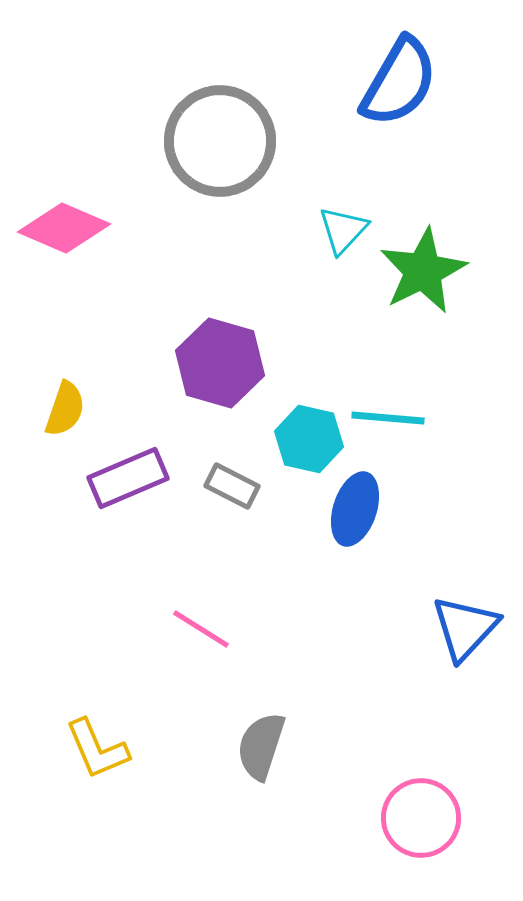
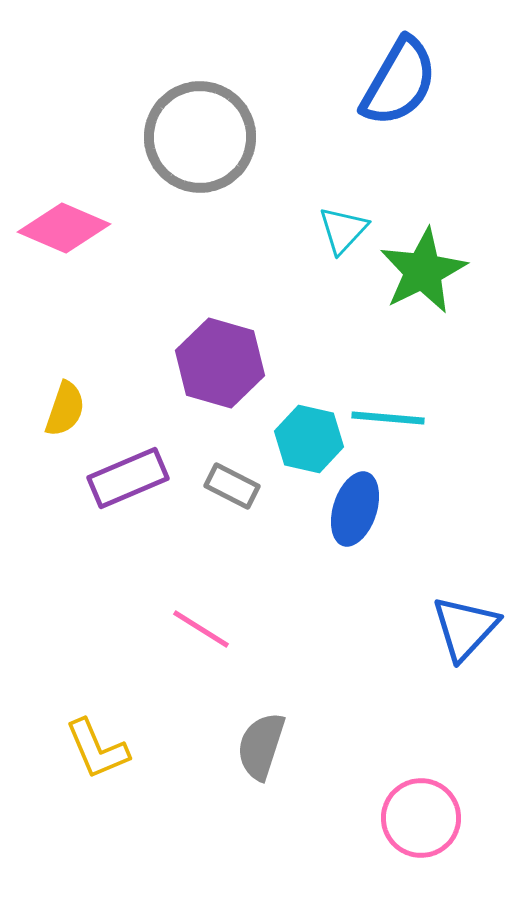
gray circle: moved 20 px left, 4 px up
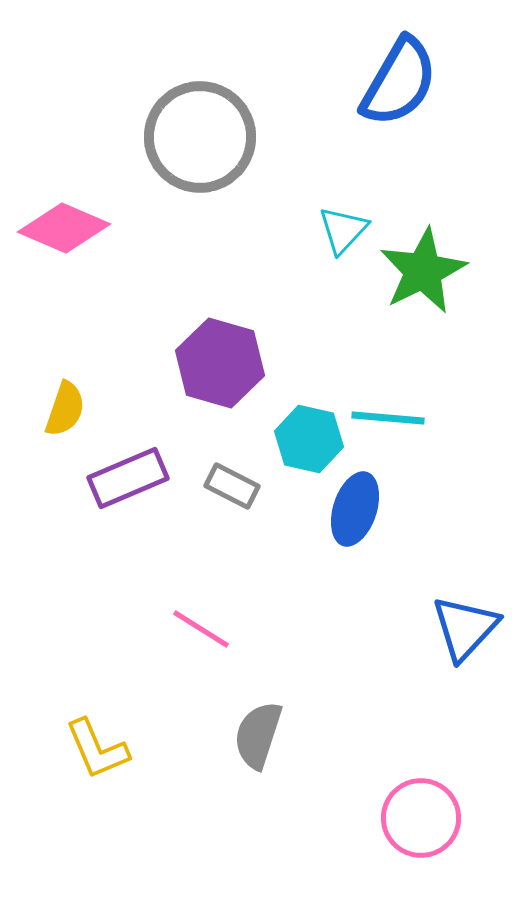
gray semicircle: moved 3 px left, 11 px up
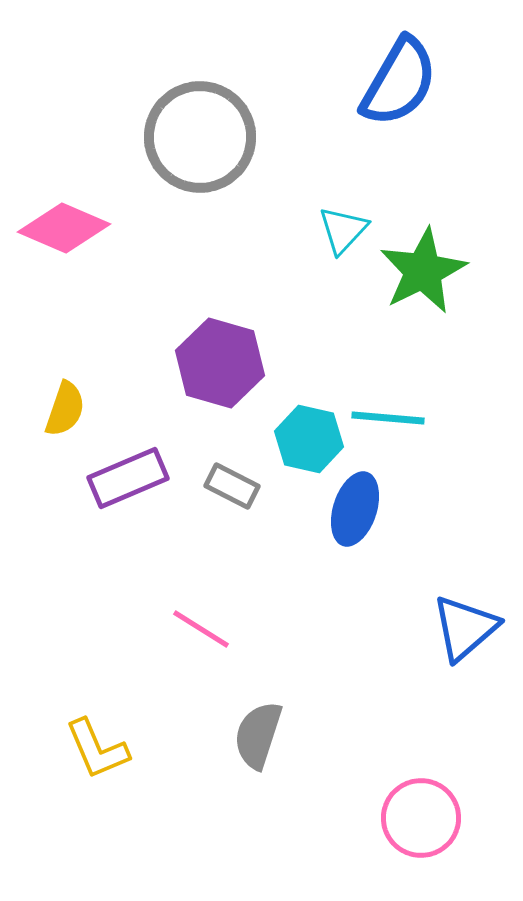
blue triangle: rotated 6 degrees clockwise
